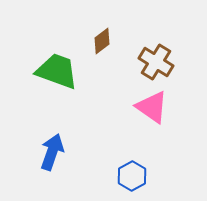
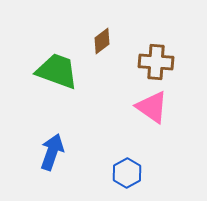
brown cross: rotated 28 degrees counterclockwise
blue hexagon: moved 5 px left, 3 px up
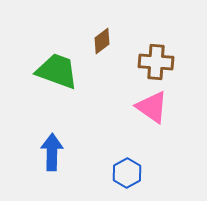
blue arrow: rotated 18 degrees counterclockwise
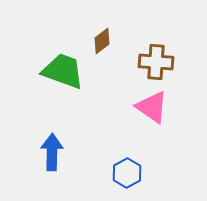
green trapezoid: moved 6 px right
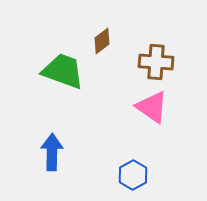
blue hexagon: moved 6 px right, 2 px down
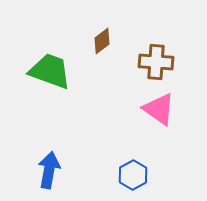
green trapezoid: moved 13 px left
pink triangle: moved 7 px right, 2 px down
blue arrow: moved 3 px left, 18 px down; rotated 9 degrees clockwise
